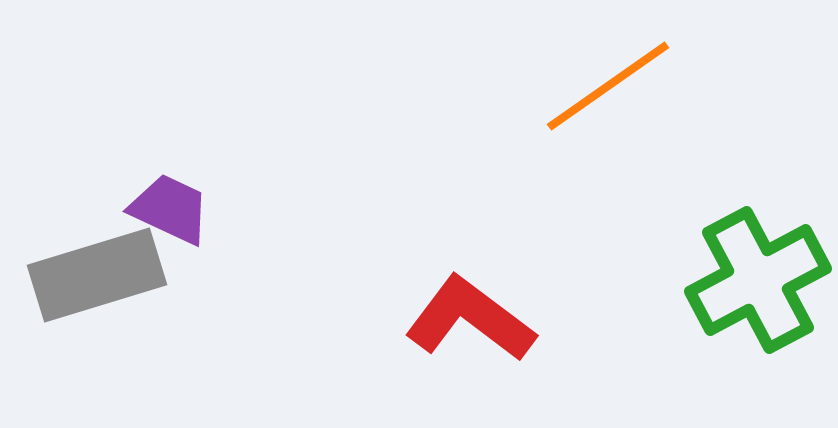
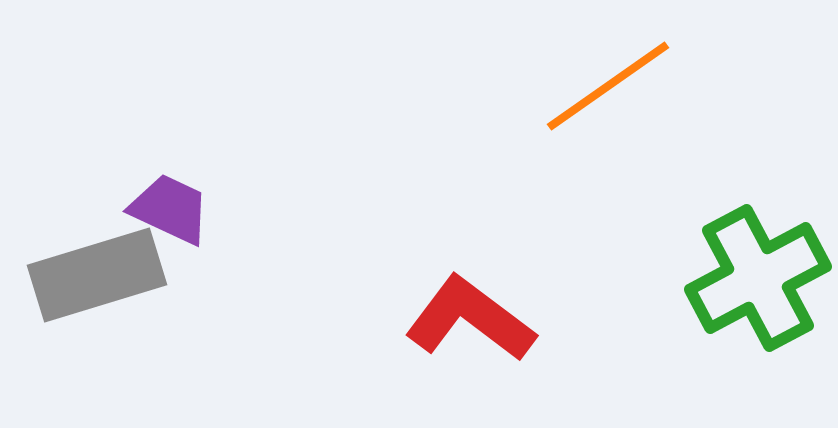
green cross: moved 2 px up
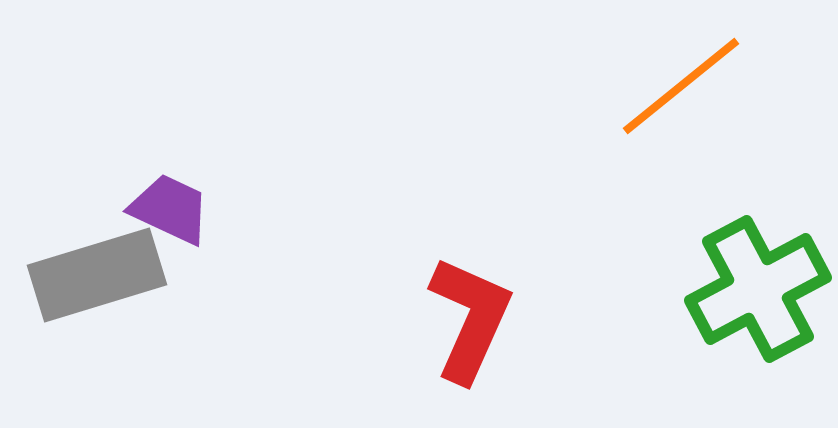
orange line: moved 73 px right; rotated 4 degrees counterclockwise
green cross: moved 11 px down
red L-shape: rotated 77 degrees clockwise
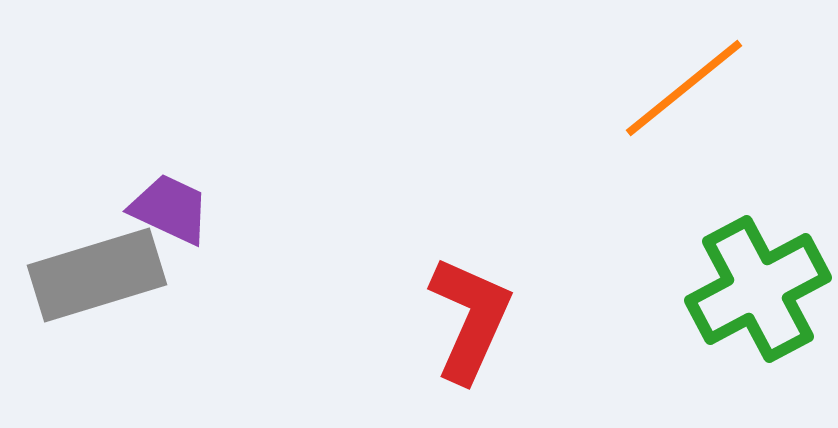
orange line: moved 3 px right, 2 px down
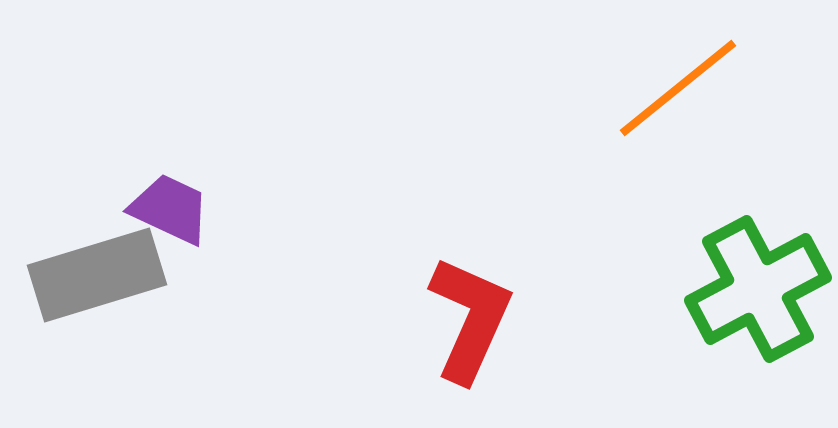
orange line: moved 6 px left
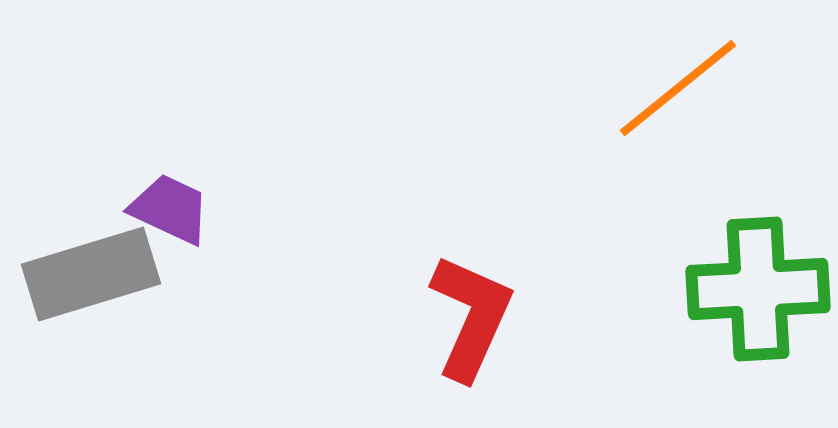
gray rectangle: moved 6 px left, 1 px up
green cross: rotated 25 degrees clockwise
red L-shape: moved 1 px right, 2 px up
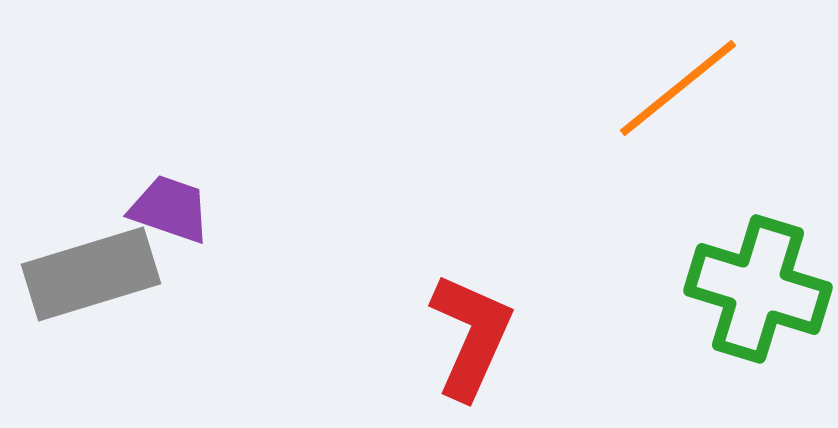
purple trapezoid: rotated 6 degrees counterclockwise
green cross: rotated 20 degrees clockwise
red L-shape: moved 19 px down
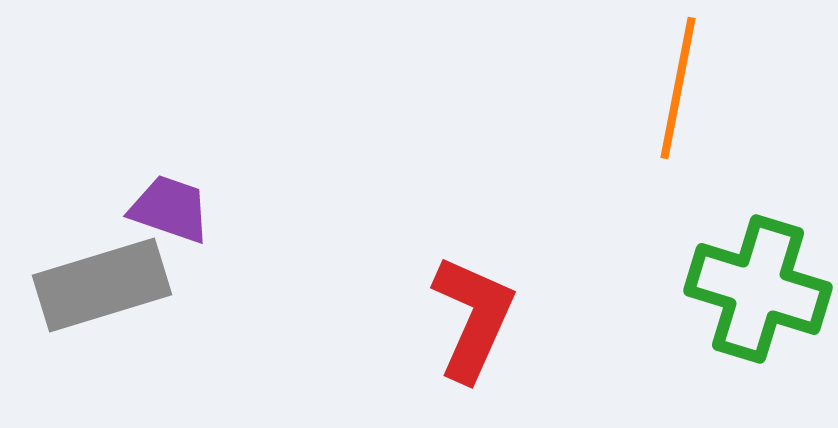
orange line: rotated 40 degrees counterclockwise
gray rectangle: moved 11 px right, 11 px down
red L-shape: moved 2 px right, 18 px up
